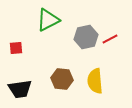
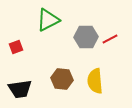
gray hexagon: rotated 10 degrees clockwise
red square: moved 1 px up; rotated 16 degrees counterclockwise
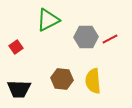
red square: rotated 16 degrees counterclockwise
yellow semicircle: moved 2 px left
black trapezoid: moved 1 px left; rotated 10 degrees clockwise
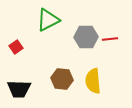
red line: rotated 21 degrees clockwise
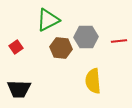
red line: moved 9 px right, 2 px down
brown hexagon: moved 1 px left, 31 px up
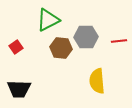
yellow semicircle: moved 4 px right
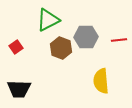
red line: moved 1 px up
brown hexagon: rotated 15 degrees clockwise
yellow semicircle: moved 4 px right
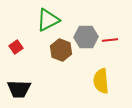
red line: moved 9 px left
brown hexagon: moved 2 px down
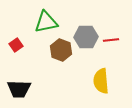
green triangle: moved 2 px left, 2 px down; rotated 15 degrees clockwise
red line: moved 1 px right
red square: moved 2 px up
